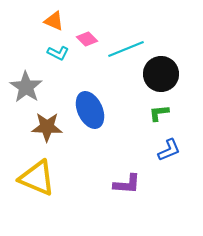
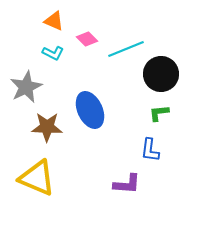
cyan L-shape: moved 5 px left
gray star: rotated 12 degrees clockwise
blue L-shape: moved 19 px left; rotated 120 degrees clockwise
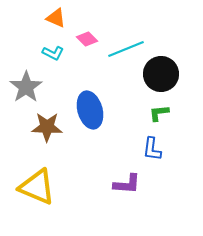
orange triangle: moved 2 px right, 3 px up
gray star: rotated 8 degrees counterclockwise
blue ellipse: rotated 9 degrees clockwise
blue L-shape: moved 2 px right, 1 px up
yellow triangle: moved 9 px down
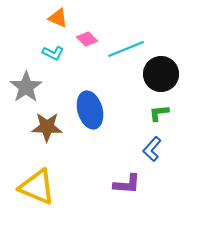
orange triangle: moved 2 px right
blue L-shape: rotated 35 degrees clockwise
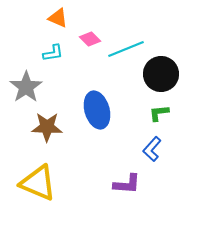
pink diamond: moved 3 px right
cyan L-shape: rotated 35 degrees counterclockwise
blue ellipse: moved 7 px right
yellow triangle: moved 1 px right, 4 px up
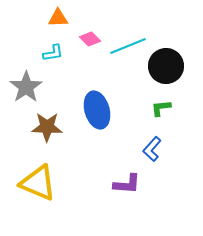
orange triangle: rotated 25 degrees counterclockwise
cyan line: moved 2 px right, 3 px up
black circle: moved 5 px right, 8 px up
green L-shape: moved 2 px right, 5 px up
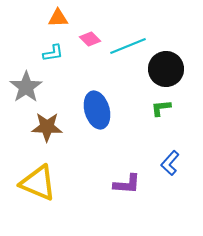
black circle: moved 3 px down
blue L-shape: moved 18 px right, 14 px down
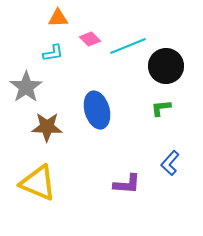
black circle: moved 3 px up
